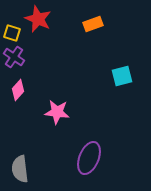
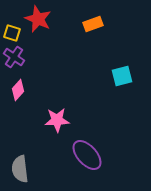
pink star: moved 8 px down; rotated 10 degrees counterclockwise
purple ellipse: moved 2 px left, 3 px up; rotated 64 degrees counterclockwise
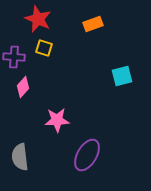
yellow square: moved 32 px right, 15 px down
purple cross: rotated 30 degrees counterclockwise
pink diamond: moved 5 px right, 3 px up
purple ellipse: rotated 72 degrees clockwise
gray semicircle: moved 12 px up
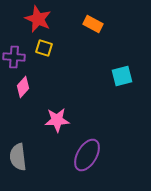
orange rectangle: rotated 48 degrees clockwise
gray semicircle: moved 2 px left
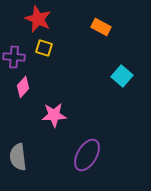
orange rectangle: moved 8 px right, 3 px down
cyan square: rotated 35 degrees counterclockwise
pink star: moved 3 px left, 5 px up
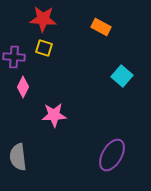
red star: moved 5 px right; rotated 20 degrees counterclockwise
pink diamond: rotated 15 degrees counterclockwise
purple ellipse: moved 25 px right
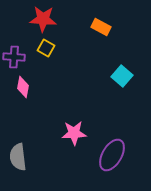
yellow square: moved 2 px right; rotated 12 degrees clockwise
pink diamond: rotated 15 degrees counterclockwise
pink star: moved 20 px right, 18 px down
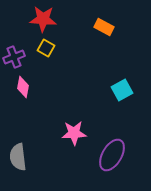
orange rectangle: moved 3 px right
purple cross: rotated 25 degrees counterclockwise
cyan square: moved 14 px down; rotated 20 degrees clockwise
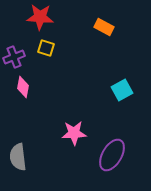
red star: moved 3 px left, 2 px up
yellow square: rotated 12 degrees counterclockwise
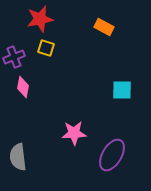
red star: moved 2 px down; rotated 16 degrees counterclockwise
cyan square: rotated 30 degrees clockwise
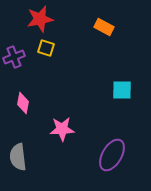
pink diamond: moved 16 px down
pink star: moved 12 px left, 4 px up
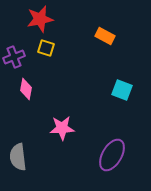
orange rectangle: moved 1 px right, 9 px down
cyan square: rotated 20 degrees clockwise
pink diamond: moved 3 px right, 14 px up
pink star: moved 1 px up
